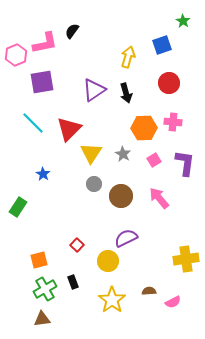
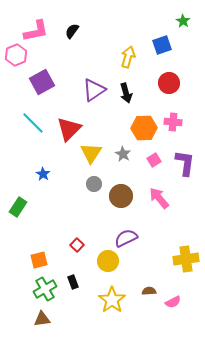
pink L-shape: moved 9 px left, 12 px up
purple square: rotated 20 degrees counterclockwise
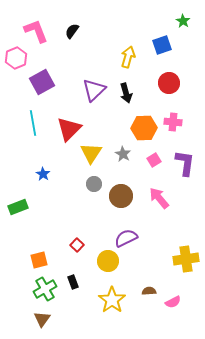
pink L-shape: rotated 100 degrees counterclockwise
pink hexagon: moved 3 px down
purple triangle: rotated 10 degrees counterclockwise
cyan line: rotated 35 degrees clockwise
green rectangle: rotated 36 degrees clockwise
brown triangle: rotated 48 degrees counterclockwise
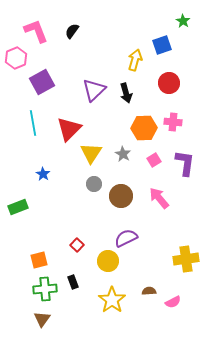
yellow arrow: moved 7 px right, 3 px down
green cross: rotated 25 degrees clockwise
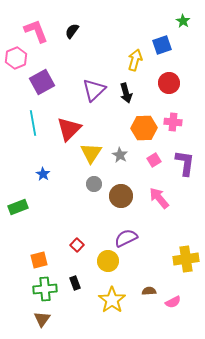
gray star: moved 3 px left, 1 px down
black rectangle: moved 2 px right, 1 px down
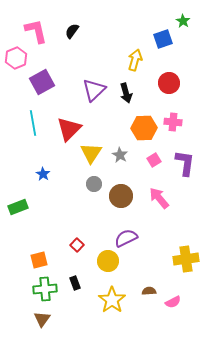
pink L-shape: rotated 8 degrees clockwise
blue square: moved 1 px right, 6 px up
